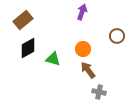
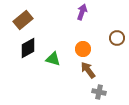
brown circle: moved 2 px down
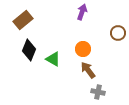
brown circle: moved 1 px right, 5 px up
black diamond: moved 1 px right, 2 px down; rotated 40 degrees counterclockwise
green triangle: rotated 14 degrees clockwise
gray cross: moved 1 px left
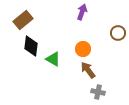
black diamond: moved 2 px right, 4 px up; rotated 15 degrees counterclockwise
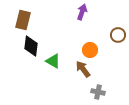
brown rectangle: rotated 36 degrees counterclockwise
brown circle: moved 2 px down
orange circle: moved 7 px right, 1 px down
green triangle: moved 2 px down
brown arrow: moved 5 px left, 1 px up
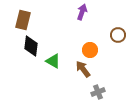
gray cross: rotated 32 degrees counterclockwise
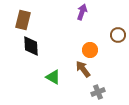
black diamond: rotated 10 degrees counterclockwise
green triangle: moved 16 px down
